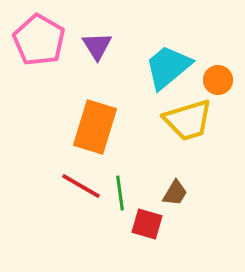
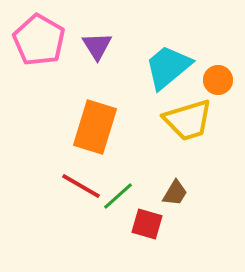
green line: moved 2 px left, 3 px down; rotated 56 degrees clockwise
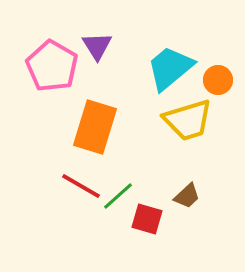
pink pentagon: moved 13 px right, 26 px down
cyan trapezoid: moved 2 px right, 1 px down
brown trapezoid: moved 12 px right, 3 px down; rotated 16 degrees clockwise
red square: moved 5 px up
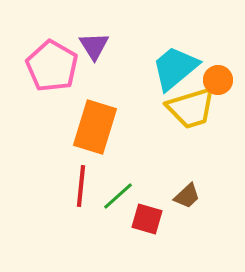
purple triangle: moved 3 px left
cyan trapezoid: moved 5 px right
yellow trapezoid: moved 3 px right, 12 px up
red line: rotated 66 degrees clockwise
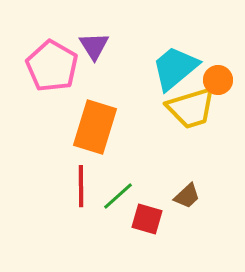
red line: rotated 6 degrees counterclockwise
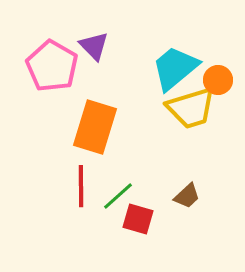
purple triangle: rotated 12 degrees counterclockwise
red square: moved 9 px left
